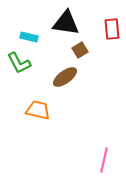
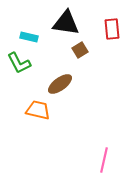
brown ellipse: moved 5 px left, 7 px down
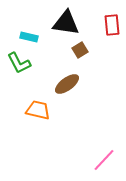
red rectangle: moved 4 px up
brown ellipse: moved 7 px right
pink line: rotated 30 degrees clockwise
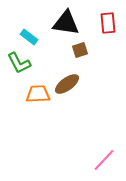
red rectangle: moved 4 px left, 2 px up
cyan rectangle: rotated 24 degrees clockwise
brown square: rotated 14 degrees clockwise
orange trapezoid: moved 16 px up; rotated 15 degrees counterclockwise
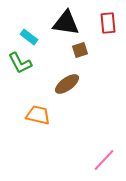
green L-shape: moved 1 px right
orange trapezoid: moved 21 px down; rotated 15 degrees clockwise
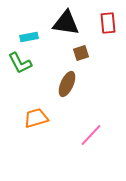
cyan rectangle: rotated 48 degrees counterclockwise
brown square: moved 1 px right, 3 px down
brown ellipse: rotated 30 degrees counterclockwise
orange trapezoid: moved 2 px left, 3 px down; rotated 30 degrees counterclockwise
pink line: moved 13 px left, 25 px up
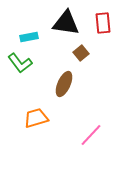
red rectangle: moved 5 px left
brown square: rotated 21 degrees counterclockwise
green L-shape: rotated 10 degrees counterclockwise
brown ellipse: moved 3 px left
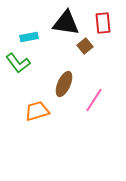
brown square: moved 4 px right, 7 px up
green L-shape: moved 2 px left
orange trapezoid: moved 1 px right, 7 px up
pink line: moved 3 px right, 35 px up; rotated 10 degrees counterclockwise
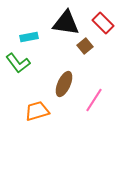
red rectangle: rotated 40 degrees counterclockwise
